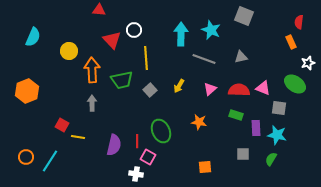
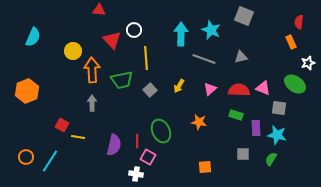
yellow circle at (69, 51): moved 4 px right
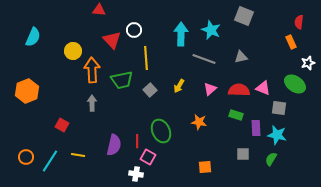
yellow line at (78, 137): moved 18 px down
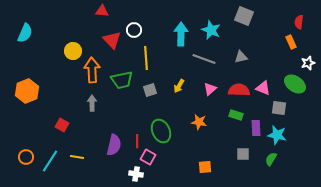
red triangle at (99, 10): moved 3 px right, 1 px down
cyan semicircle at (33, 37): moved 8 px left, 4 px up
gray square at (150, 90): rotated 24 degrees clockwise
yellow line at (78, 155): moved 1 px left, 2 px down
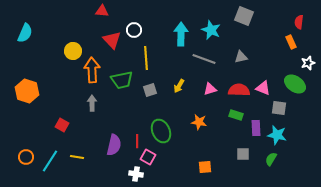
pink triangle at (210, 89): rotated 24 degrees clockwise
orange hexagon at (27, 91): rotated 20 degrees counterclockwise
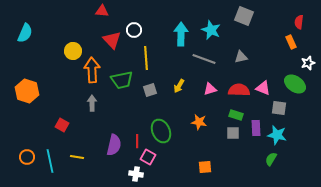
gray square at (243, 154): moved 10 px left, 21 px up
orange circle at (26, 157): moved 1 px right
cyan line at (50, 161): rotated 45 degrees counterclockwise
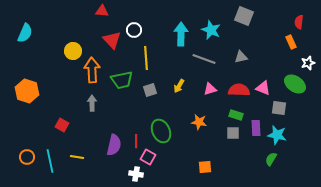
red line at (137, 141): moved 1 px left
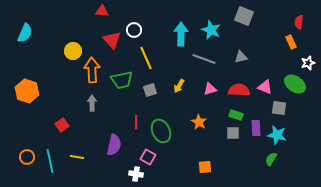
yellow line at (146, 58): rotated 20 degrees counterclockwise
pink triangle at (263, 88): moved 2 px right, 1 px up
orange star at (199, 122): rotated 21 degrees clockwise
red square at (62, 125): rotated 24 degrees clockwise
red line at (136, 141): moved 19 px up
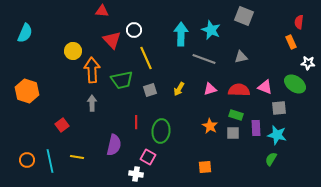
white star at (308, 63): rotated 24 degrees clockwise
yellow arrow at (179, 86): moved 3 px down
gray square at (279, 108): rotated 14 degrees counterclockwise
orange star at (199, 122): moved 11 px right, 4 px down
green ellipse at (161, 131): rotated 30 degrees clockwise
orange circle at (27, 157): moved 3 px down
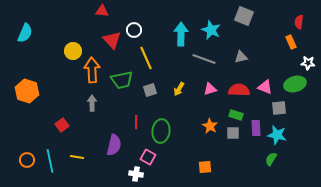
green ellipse at (295, 84): rotated 50 degrees counterclockwise
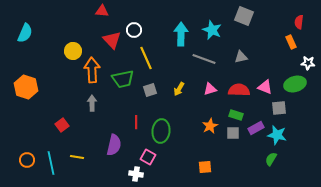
cyan star at (211, 30): moved 1 px right
green trapezoid at (122, 80): moved 1 px right, 1 px up
orange hexagon at (27, 91): moved 1 px left, 4 px up
orange star at (210, 126): rotated 14 degrees clockwise
purple rectangle at (256, 128): rotated 63 degrees clockwise
cyan line at (50, 161): moved 1 px right, 2 px down
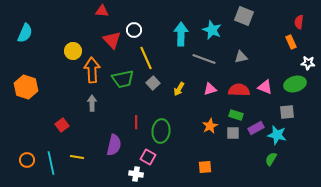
gray square at (150, 90): moved 3 px right, 7 px up; rotated 24 degrees counterclockwise
gray square at (279, 108): moved 8 px right, 4 px down
